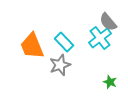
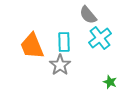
gray semicircle: moved 20 px left, 7 px up
cyan rectangle: rotated 42 degrees clockwise
gray star: rotated 15 degrees counterclockwise
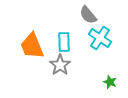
cyan cross: rotated 20 degrees counterclockwise
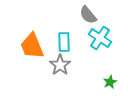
green star: rotated 24 degrees clockwise
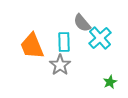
gray semicircle: moved 6 px left, 8 px down
cyan cross: rotated 15 degrees clockwise
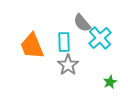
gray star: moved 8 px right
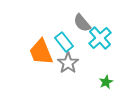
cyan rectangle: rotated 36 degrees counterclockwise
orange trapezoid: moved 9 px right, 6 px down
gray star: moved 2 px up
green star: moved 4 px left
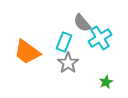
cyan cross: rotated 10 degrees clockwise
cyan rectangle: rotated 60 degrees clockwise
orange trapezoid: moved 14 px left; rotated 32 degrees counterclockwise
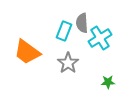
gray semicircle: rotated 36 degrees clockwise
cyan rectangle: moved 11 px up
green star: moved 2 px right; rotated 24 degrees clockwise
